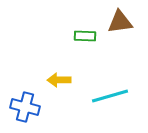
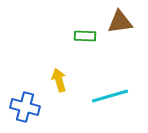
yellow arrow: rotated 75 degrees clockwise
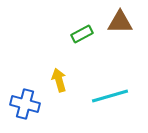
brown triangle: rotated 8 degrees clockwise
green rectangle: moved 3 px left, 2 px up; rotated 30 degrees counterclockwise
blue cross: moved 3 px up
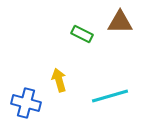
green rectangle: rotated 55 degrees clockwise
blue cross: moved 1 px right, 1 px up
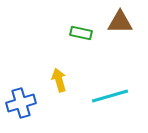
green rectangle: moved 1 px left, 1 px up; rotated 15 degrees counterclockwise
blue cross: moved 5 px left; rotated 32 degrees counterclockwise
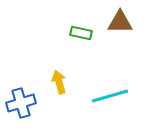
yellow arrow: moved 2 px down
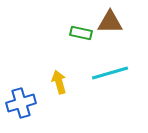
brown triangle: moved 10 px left
cyan line: moved 23 px up
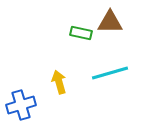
blue cross: moved 2 px down
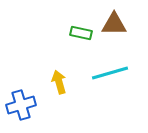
brown triangle: moved 4 px right, 2 px down
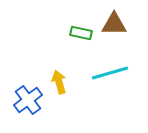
blue cross: moved 7 px right, 5 px up; rotated 20 degrees counterclockwise
